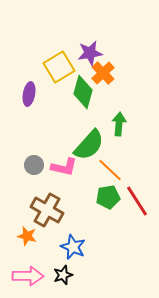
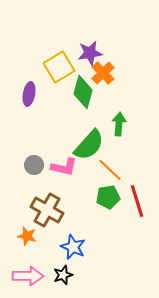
red line: rotated 16 degrees clockwise
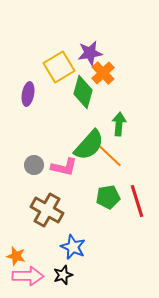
purple ellipse: moved 1 px left
orange line: moved 14 px up
orange star: moved 11 px left, 20 px down
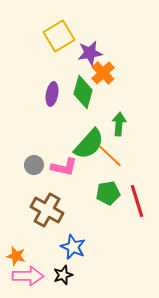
yellow square: moved 31 px up
purple ellipse: moved 24 px right
green semicircle: moved 1 px up
green pentagon: moved 4 px up
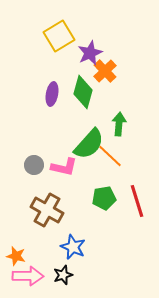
purple star: rotated 15 degrees counterclockwise
orange cross: moved 2 px right, 2 px up
green pentagon: moved 4 px left, 5 px down
